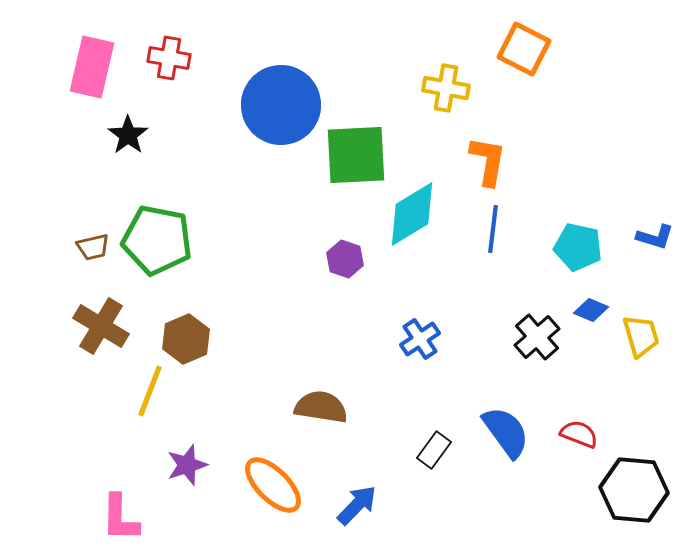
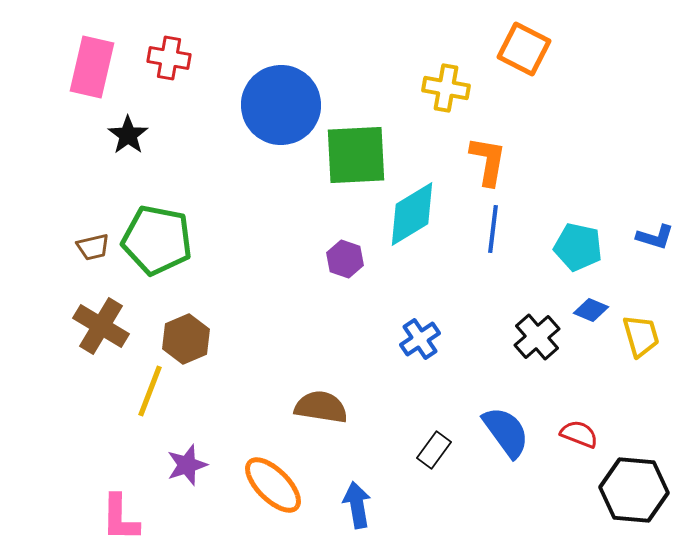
blue arrow: rotated 54 degrees counterclockwise
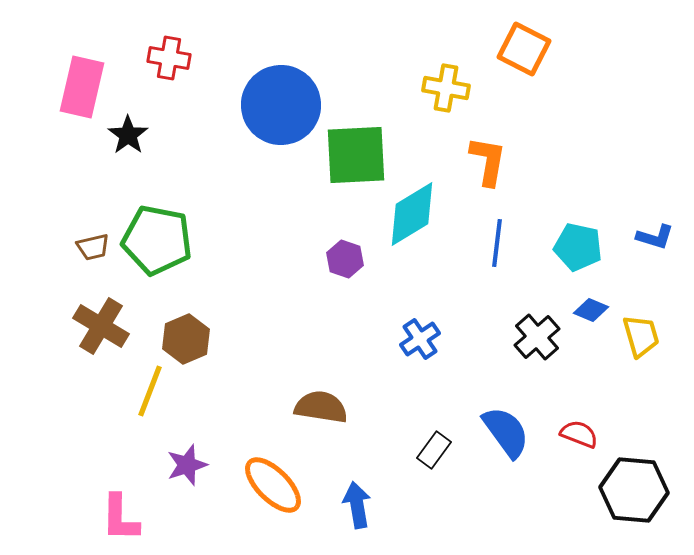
pink rectangle: moved 10 px left, 20 px down
blue line: moved 4 px right, 14 px down
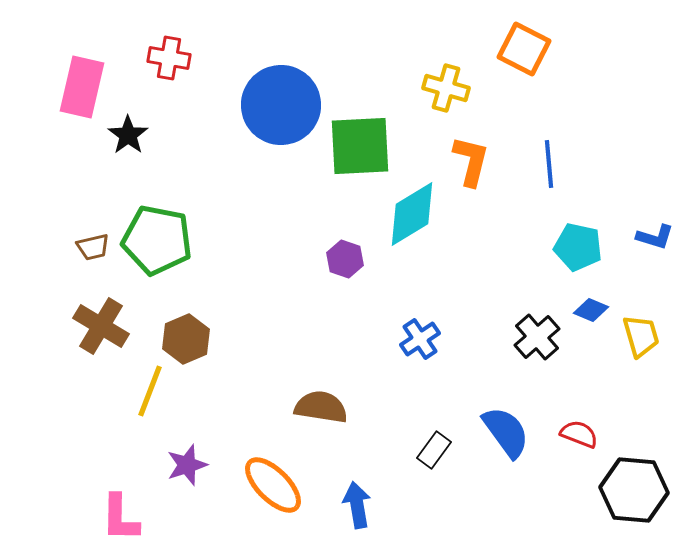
yellow cross: rotated 6 degrees clockwise
green square: moved 4 px right, 9 px up
orange L-shape: moved 17 px left; rotated 4 degrees clockwise
blue line: moved 52 px right, 79 px up; rotated 12 degrees counterclockwise
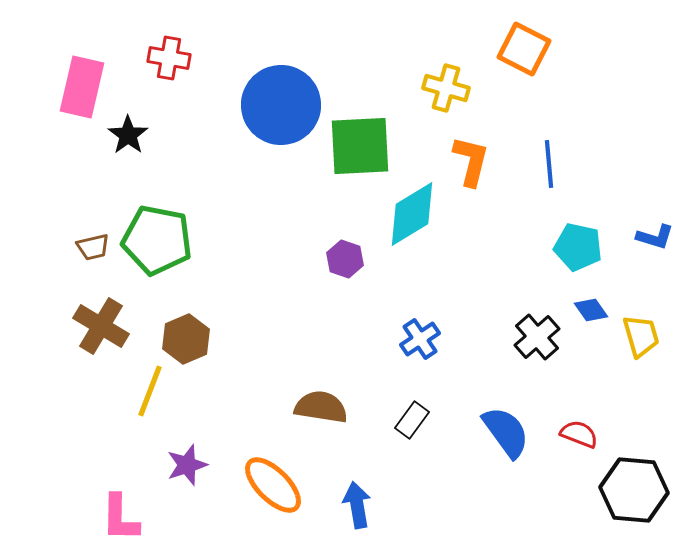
blue diamond: rotated 32 degrees clockwise
black rectangle: moved 22 px left, 30 px up
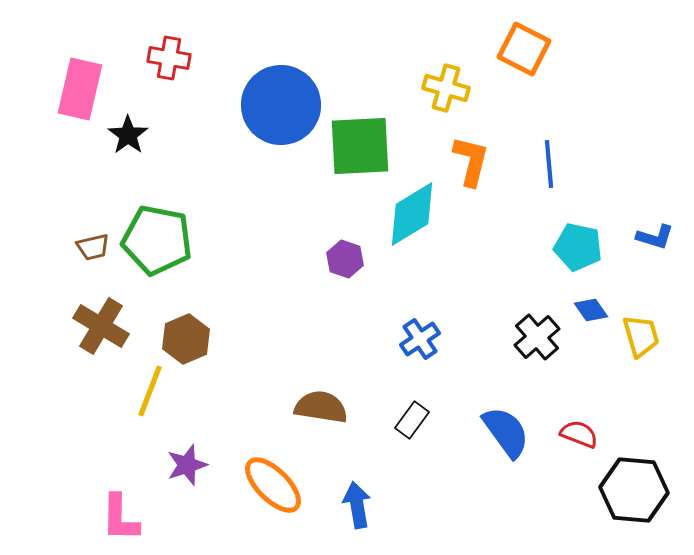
pink rectangle: moved 2 px left, 2 px down
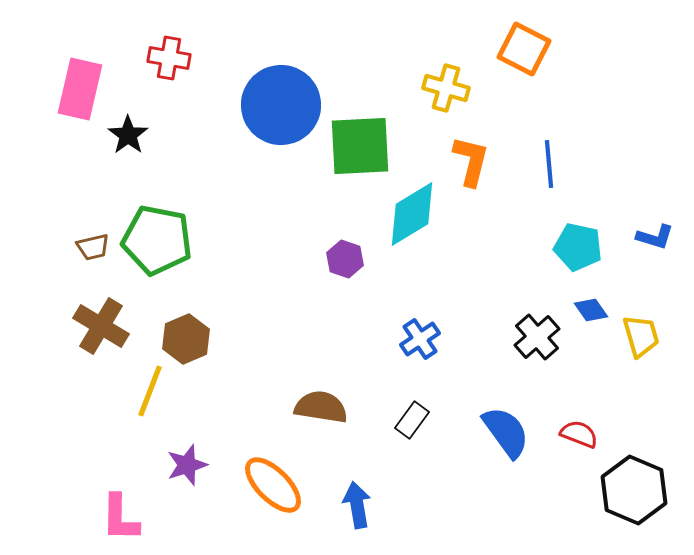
black hexagon: rotated 18 degrees clockwise
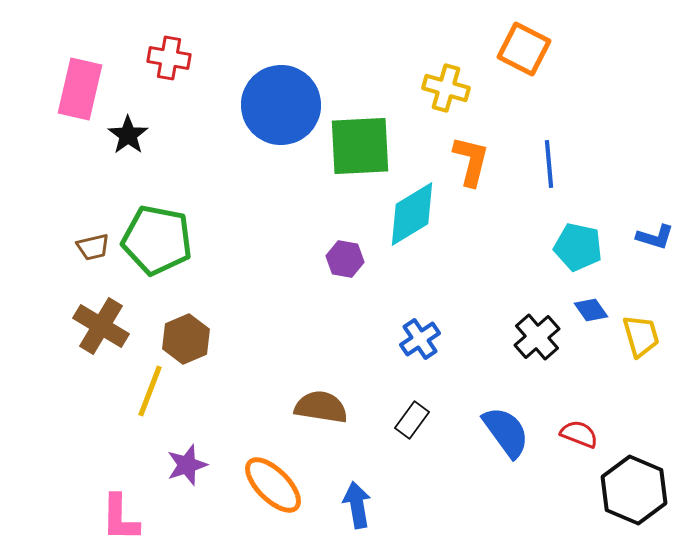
purple hexagon: rotated 9 degrees counterclockwise
